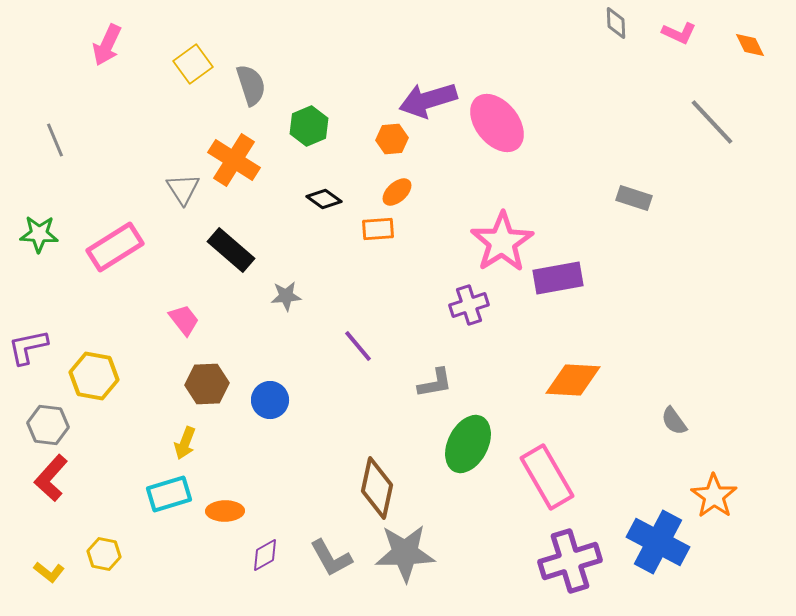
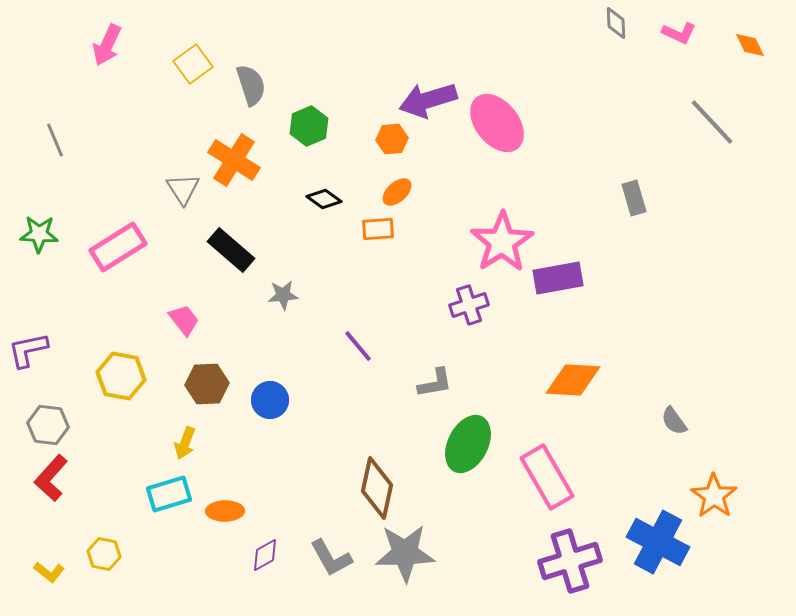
gray rectangle at (634, 198): rotated 56 degrees clockwise
pink rectangle at (115, 247): moved 3 px right
gray star at (286, 296): moved 3 px left, 1 px up
purple L-shape at (28, 347): moved 3 px down
yellow hexagon at (94, 376): moved 27 px right
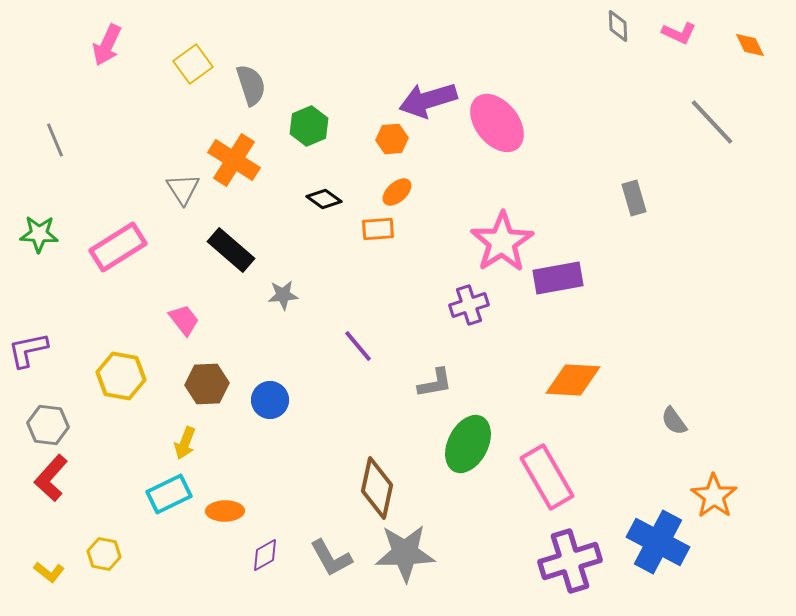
gray diamond at (616, 23): moved 2 px right, 3 px down
cyan rectangle at (169, 494): rotated 9 degrees counterclockwise
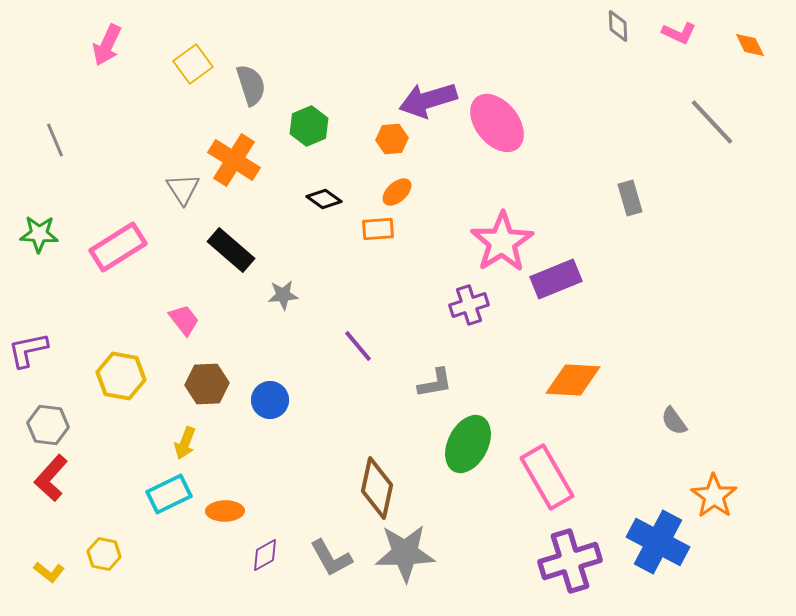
gray rectangle at (634, 198): moved 4 px left
purple rectangle at (558, 278): moved 2 px left, 1 px down; rotated 12 degrees counterclockwise
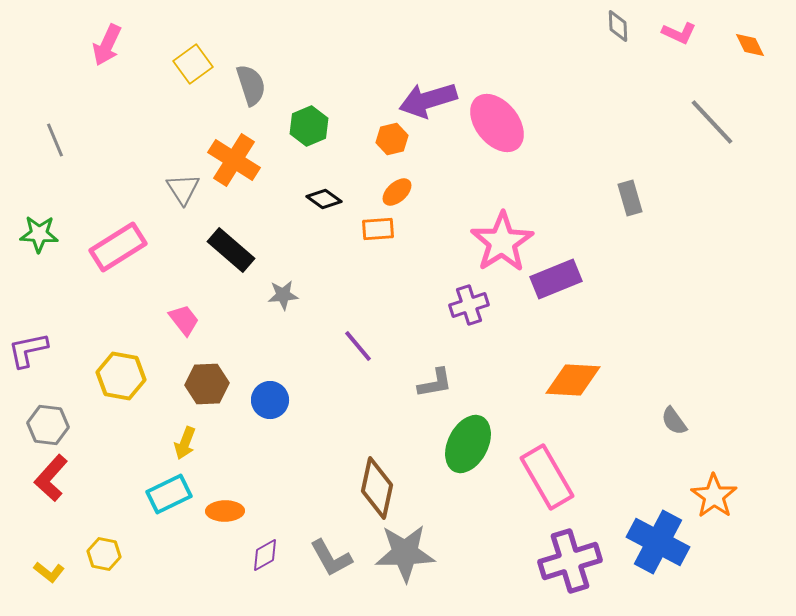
orange hexagon at (392, 139): rotated 8 degrees counterclockwise
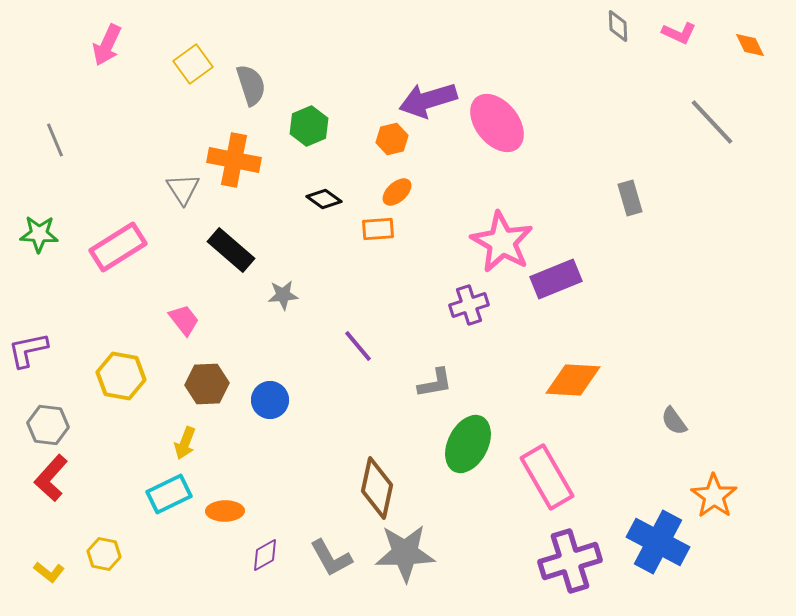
orange cross at (234, 160): rotated 21 degrees counterclockwise
pink star at (502, 242): rotated 10 degrees counterclockwise
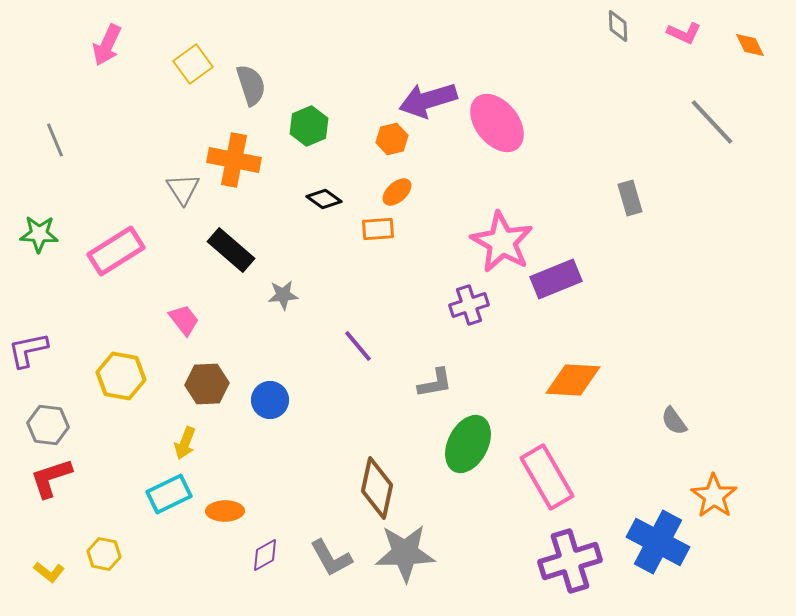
pink L-shape at (679, 33): moved 5 px right
pink rectangle at (118, 247): moved 2 px left, 4 px down
red L-shape at (51, 478): rotated 30 degrees clockwise
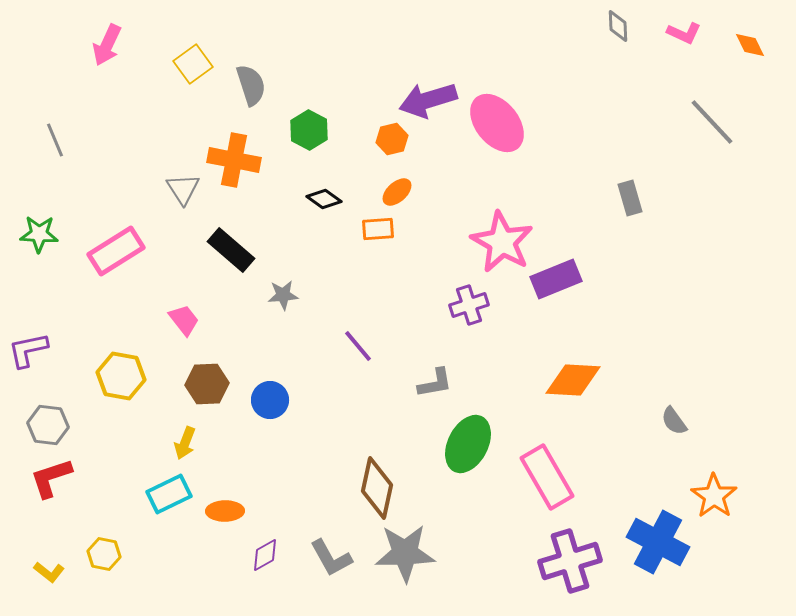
green hexagon at (309, 126): moved 4 px down; rotated 9 degrees counterclockwise
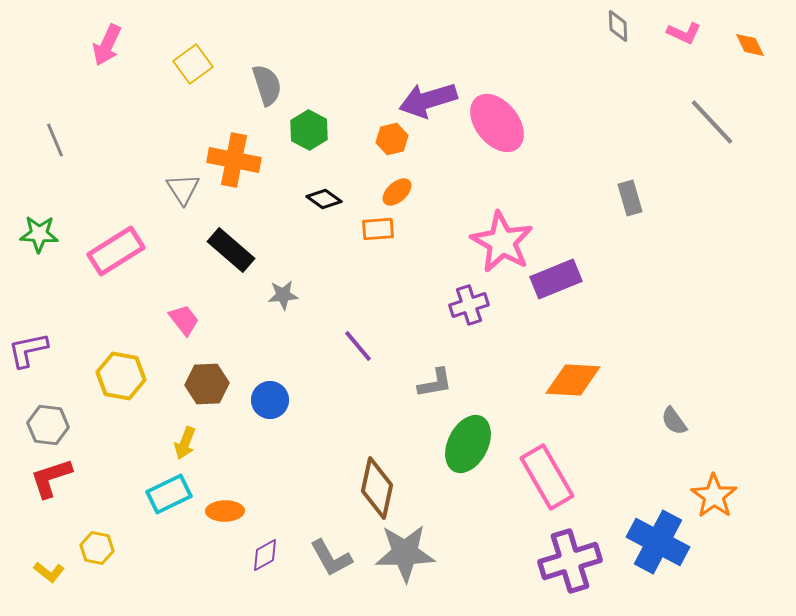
gray semicircle at (251, 85): moved 16 px right
yellow hexagon at (104, 554): moved 7 px left, 6 px up
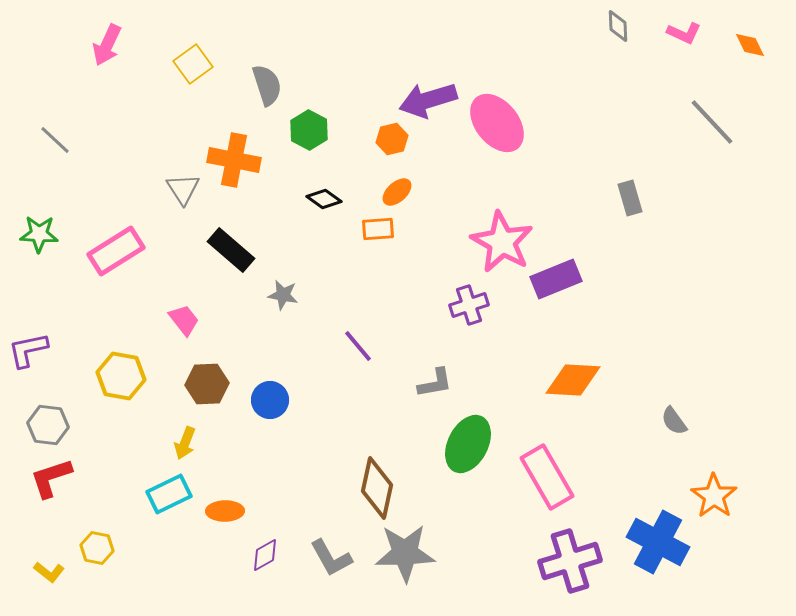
gray line at (55, 140): rotated 24 degrees counterclockwise
gray star at (283, 295): rotated 16 degrees clockwise
